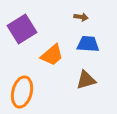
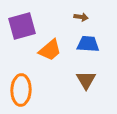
purple square: moved 3 px up; rotated 16 degrees clockwise
orange trapezoid: moved 2 px left, 5 px up
brown triangle: rotated 45 degrees counterclockwise
orange ellipse: moved 1 px left, 2 px up; rotated 12 degrees counterclockwise
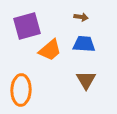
purple square: moved 5 px right
blue trapezoid: moved 4 px left
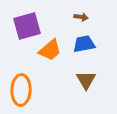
blue trapezoid: rotated 15 degrees counterclockwise
